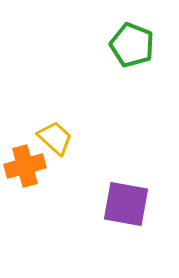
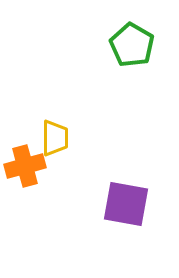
green pentagon: rotated 9 degrees clockwise
yellow trapezoid: rotated 48 degrees clockwise
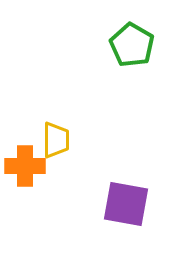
yellow trapezoid: moved 1 px right, 2 px down
orange cross: rotated 15 degrees clockwise
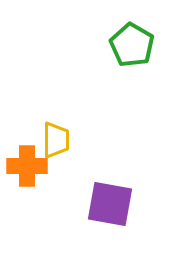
orange cross: moved 2 px right
purple square: moved 16 px left
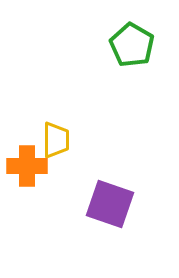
purple square: rotated 9 degrees clockwise
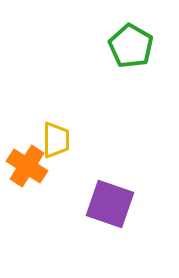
green pentagon: moved 1 px left, 1 px down
orange cross: rotated 33 degrees clockwise
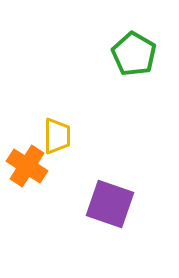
green pentagon: moved 3 px right, 8 px down
yellow trapezoid: moved 1 px right, 4 px up
